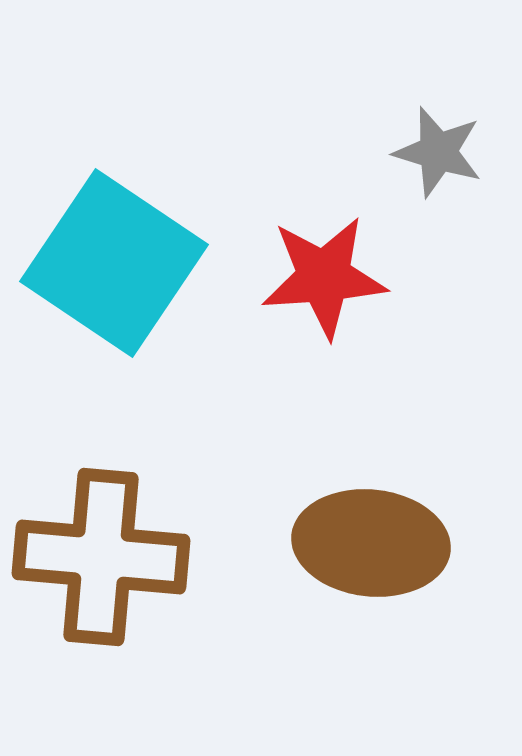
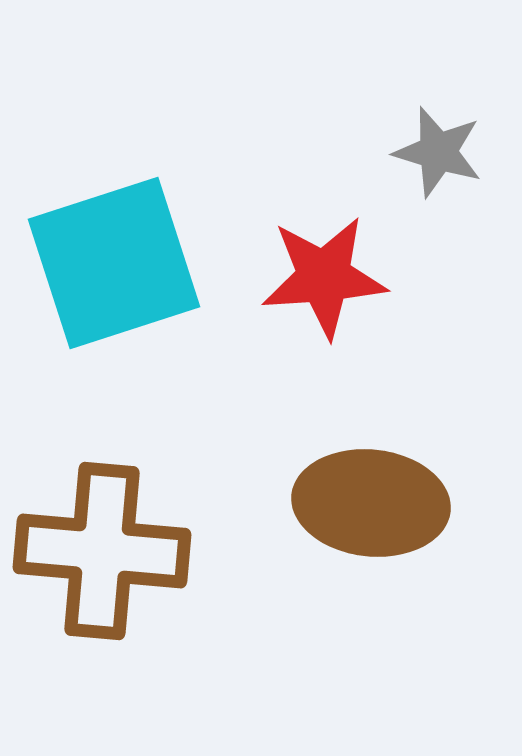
cyan square: rotated 38 degrees clockwise
brown ellipse: moved 40 px up
brown cross: moved 1 px right, 6 px up
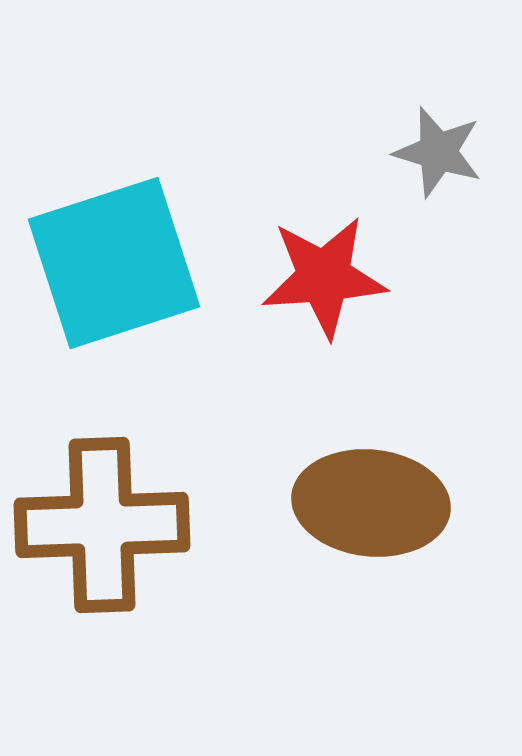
brown cross: moved 26 px up; rotated 7 degrees counterclockwise
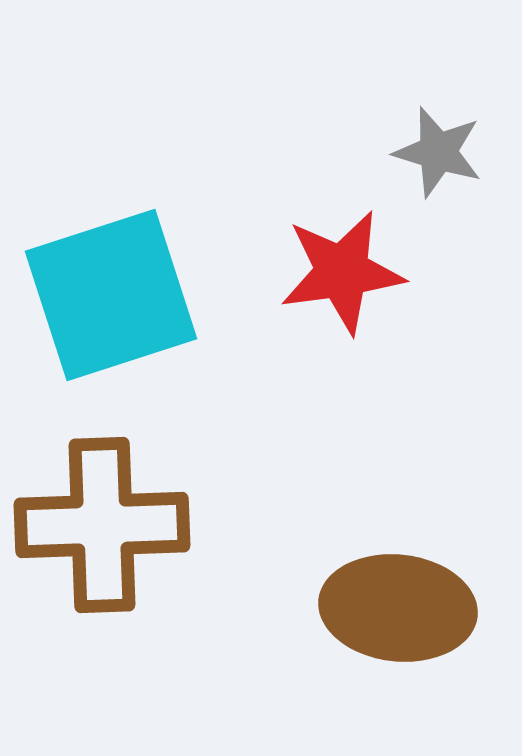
cyan square: moved 3 px left, 32 px down
red star: moved 18 px right, 5 px up; rotated 4 degrees counterclockwise
brown ellipse: moved 27 px right, 105 px down
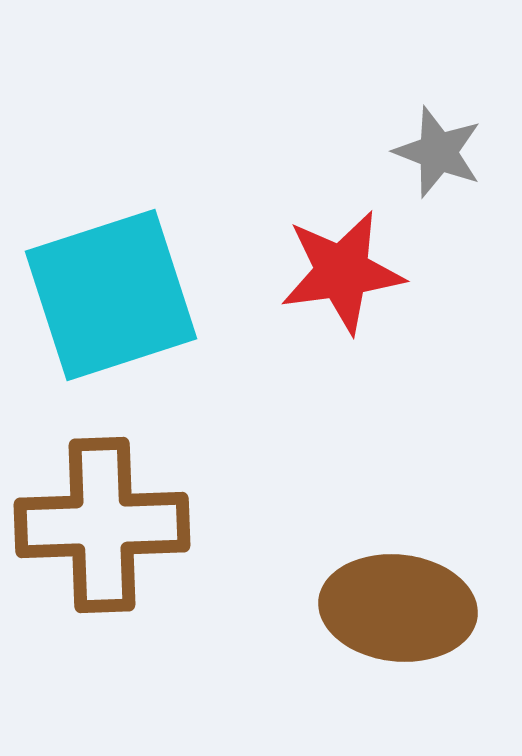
gray star: rotated 4 degrees clockwise
